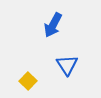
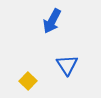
blue arrow: moved 1 px left, 4 px up
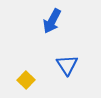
yellow square: moved 2 px left, 1 px up
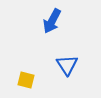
yellow square: rotated 30 degrees counterclockwise
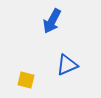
blue triangle: rotated 40 degrees clockwise
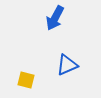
blue arrow: moved 3 px right, 3 px up
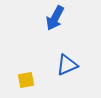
yellow square: rotated 24 degrees counterclockwise
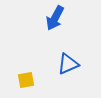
blue triangle: moved 1 px right, 1 px up
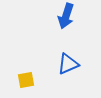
blue arrow: moved 11 px right, 2 px up; rotated 10 degrees counterclockwise
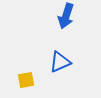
blue triangle: moved 8 px left, 2 px up
